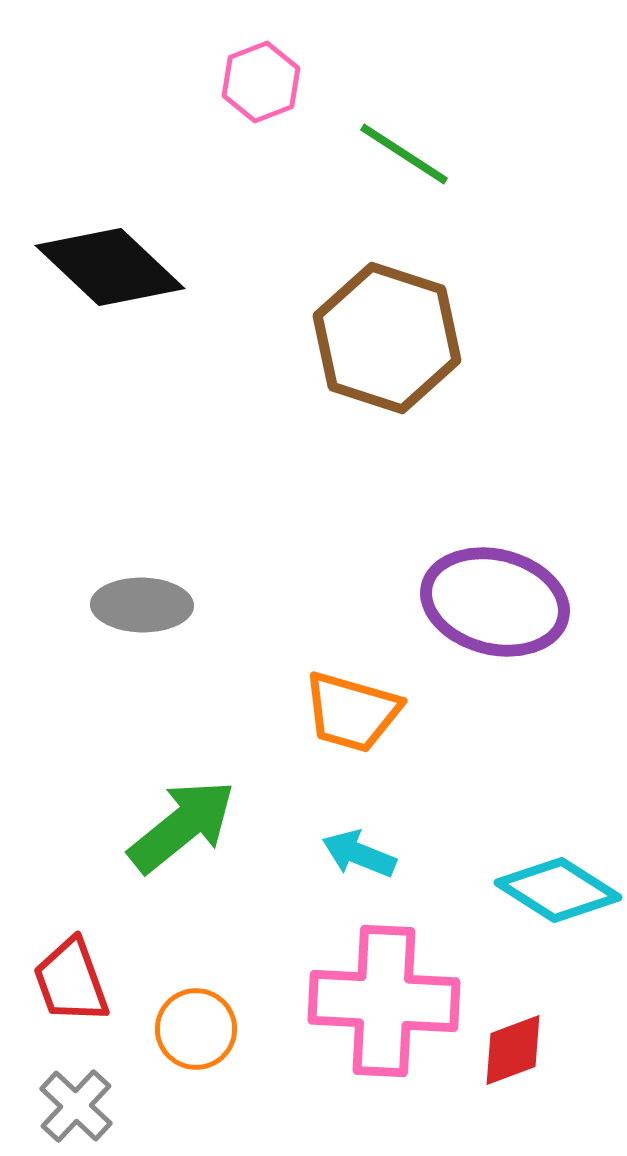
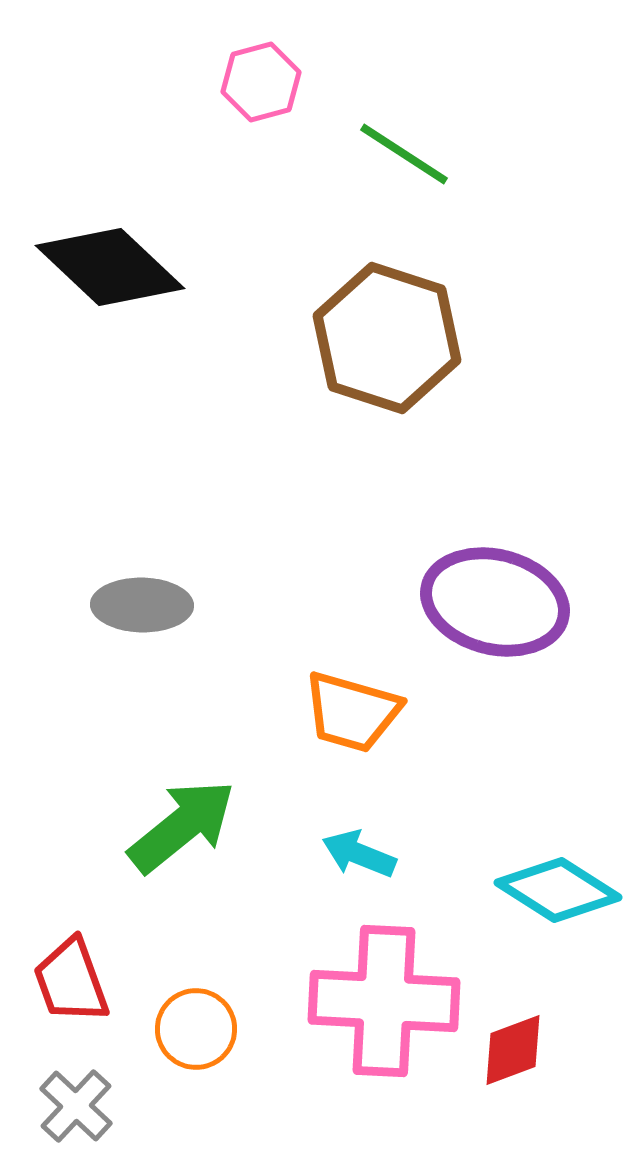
pink hexagon: rotated 6 degrees clockwise
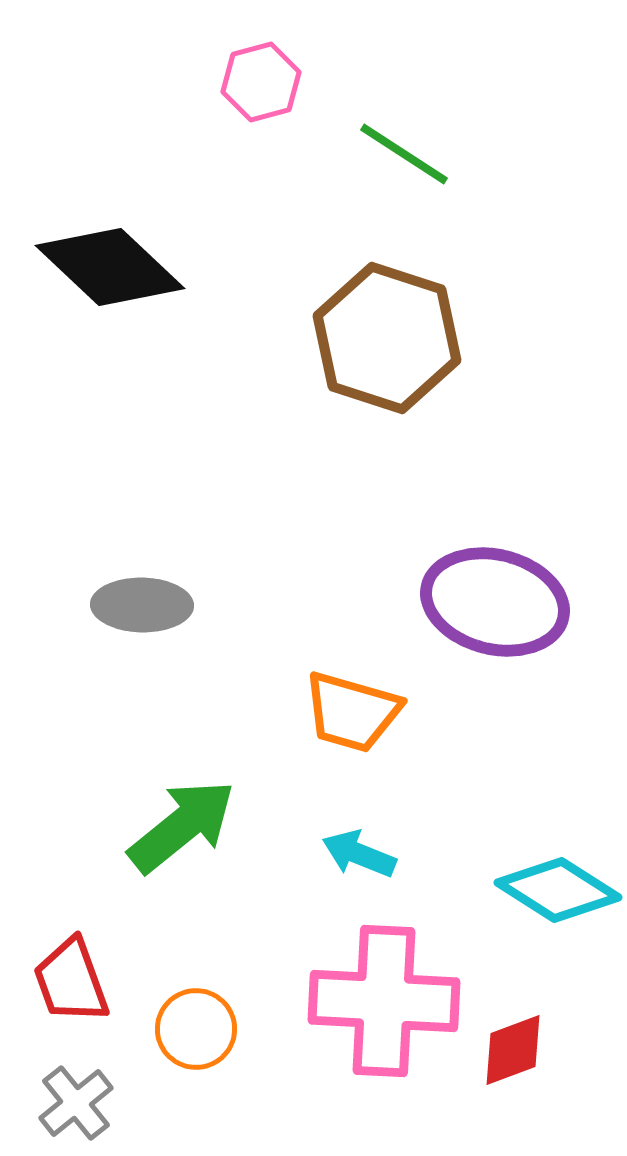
gray cross: moved 3 px up; rotated 8 degrees clockwise
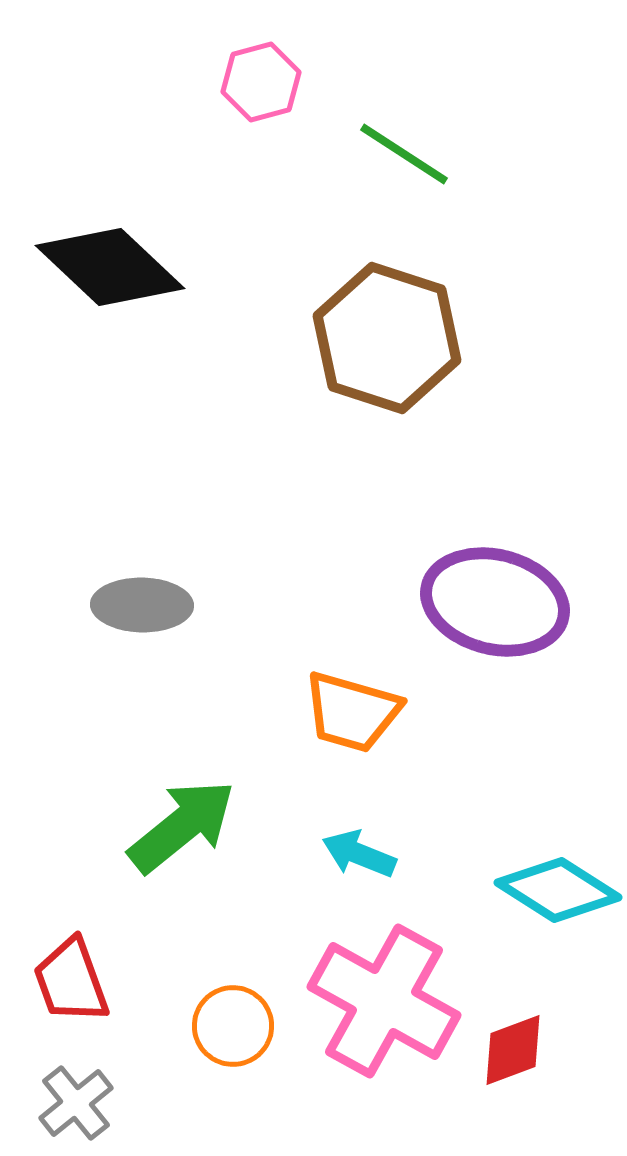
pink cross: rotated 26 degrees clockwise
orange circle: moved 37 px right, 3 px up
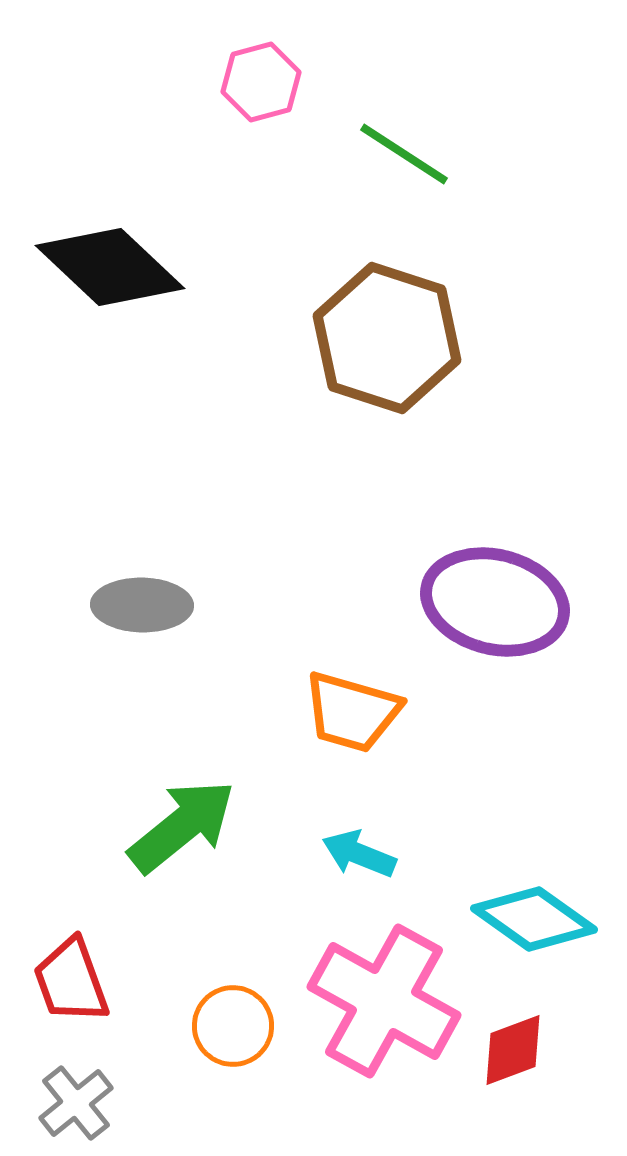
cyan diamond: moved 24 px left, 29 px down; rotated 3 degrees clockwise
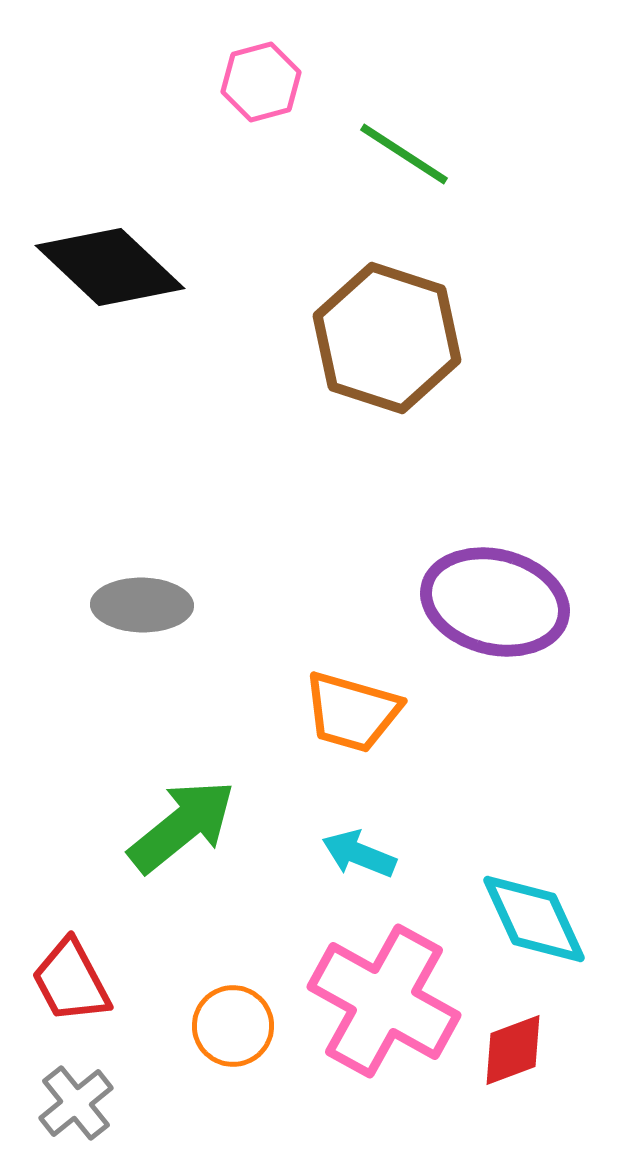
cyan diamond: rotated 30 degrees clockwise
red trapezoid: rotated 8 degrees counterclockwise
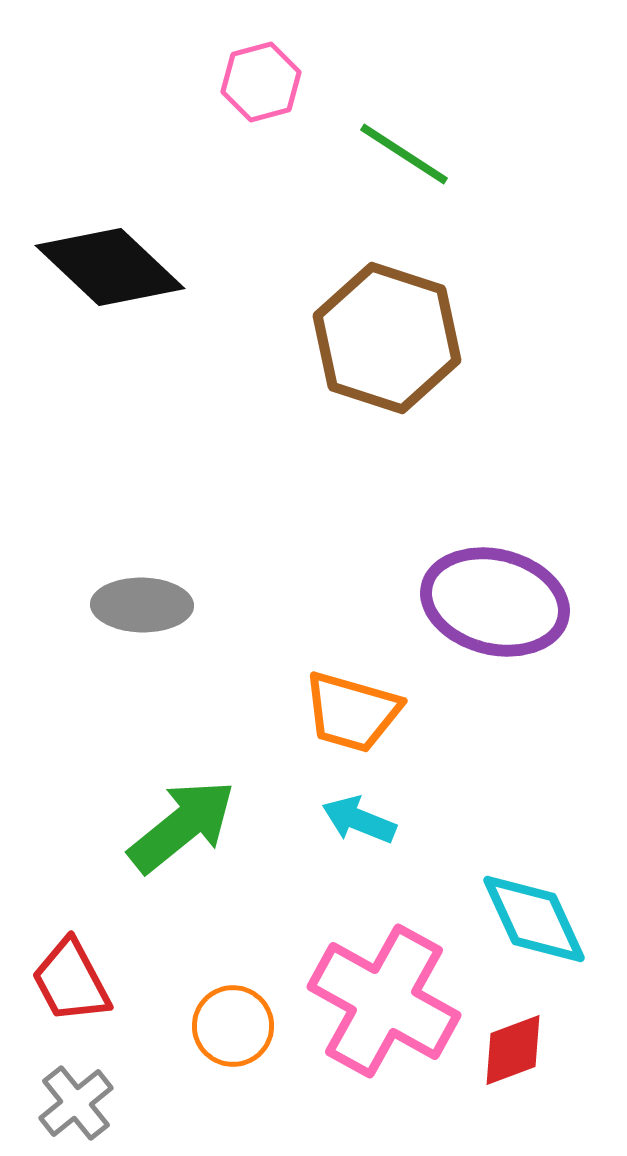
cyan arrow: moved 34 px up
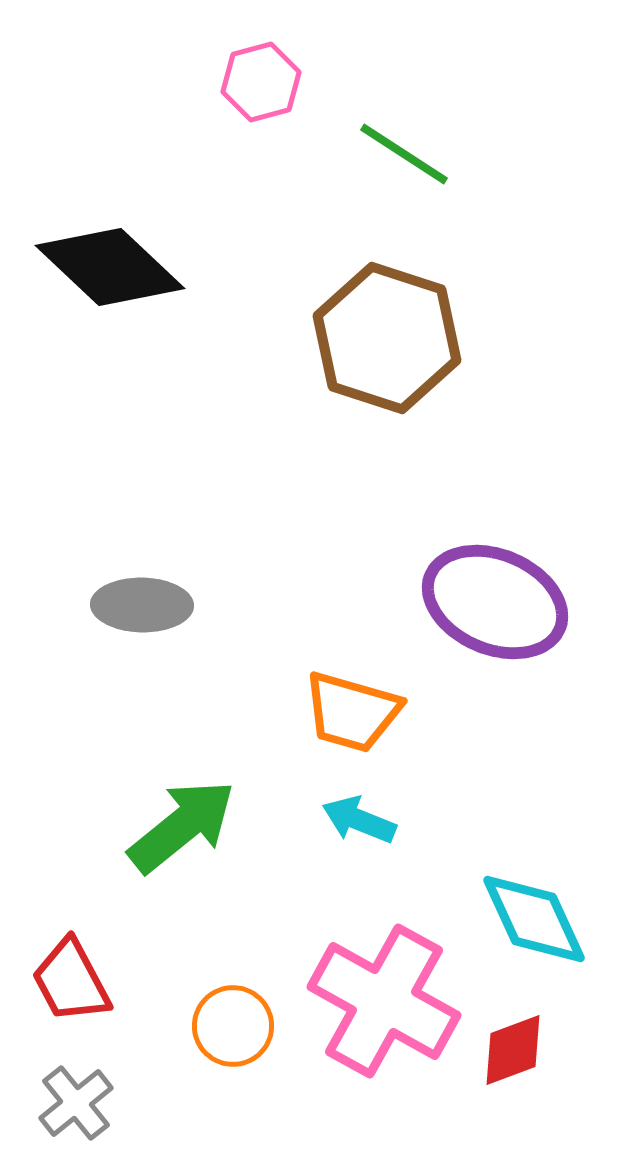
purple ellipse: rotated 9 degrees clockwise
